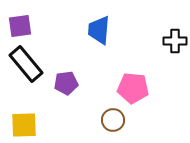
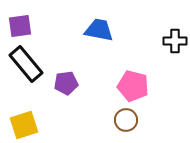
blue trapezoid: rotated 96 degrees clockwise
pink pentagon: moved 2 px up; rotated 8 degrees clockwise
brown circle: moved 13 px right
yellow square: rotated 16 degrees counterclockwise
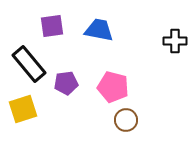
purple square: moved 32 px right
black rectangle: moved 3 px right
pink pentagon: moved 20 px left, 1 px down
yellow square: moved 1 px left, 16 px up
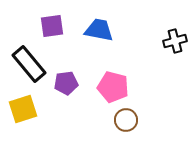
black cross: rotated 15 degrees counterclockwise
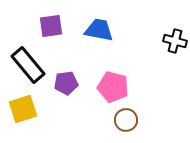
purple square: moved 1 px left
black cross: rotated 30 degrees clockwise
black rectangle: moved 1 px left, 1 px down
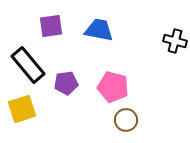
yellow square: moved 1 px left
